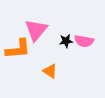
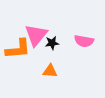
pink triangle: moved 5 px down
black star: moved 14 px left, 2 px down
orange triangle: rotated 28 degrees counterclockwise
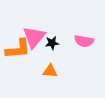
pink triangle: moved 2 px left, 2 px down
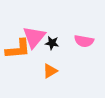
black star: rotated 16 degrees clockwise
orange triangle: rotated 35 degrees counterclockwise
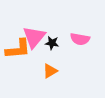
pink semicircle: moved 4 px left, 2 px up
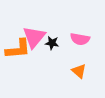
orange triangle: moved 29 px right; rotated 49 degrees counterclockwise
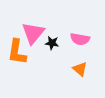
pink triangle: moved 1 px left, 4 px up
orange L-shape: moved 1 px left, 3 px down; rotated 104 degrees clockwise
orange triangle: moved 1 px right, 2 px up
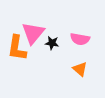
orange L-shape: moved 4 px up
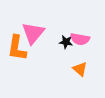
black star: moved 14 px right, 1 px up
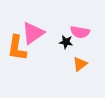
pink triangle: rotated 15 degrees clockwise
pink semicircle: moved 7 px up
orange triangle: moved 5 px up; rotated 42 degrees clockwise
